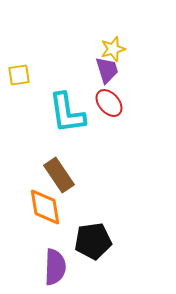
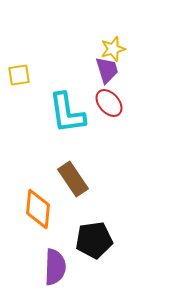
brown rectangle: moved 14 px right, 4 px down
orange diamond: moved 7 px left, 2 px down; rotated 15 degrees clockwise
black pentagon: moved 1 px right, 1 px up
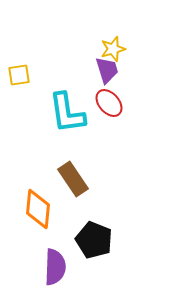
black pentagon: rotated 30 degrees clockwise
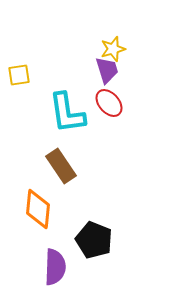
brown rectangle: moved 12 px left, 13 px up
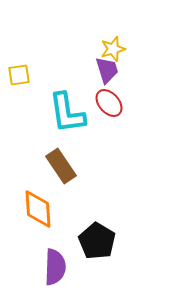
orange diamond: rotated 9 degrees counterclockwise
black pentagon: moved 3 px right, 1 px down; rotated 9 degrees clockwise
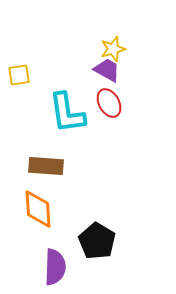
purple trapezoid: rotated 44 degrees counterclockwise
red ellipse: rotated 12 degrees clockwise
brown rectangle: moved 15 px left; rotated 52 degrees counterclockwise
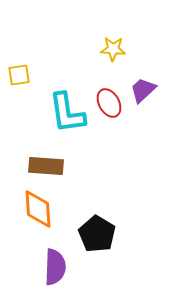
yellow star: rotated 20 degrees clockwise
purple trapezoid: moved 36 px right, 20 px down; rotated 72 degrees counterclockwise
black pentagon: moved 7 px up
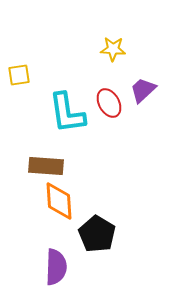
orange diamond: moved 21 px right, 8 px up
purple semicircle: moved 1 px right
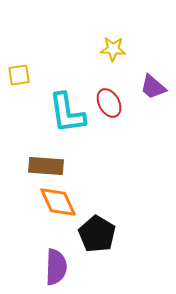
purple trapezoid: moved 10 px right, 3 px up; rotated 96 degrees counterclockwise
orange diamond: moved 1 px left, 1 px down; rotated 21 degrees counterclockwise
